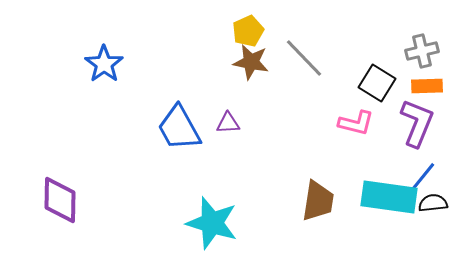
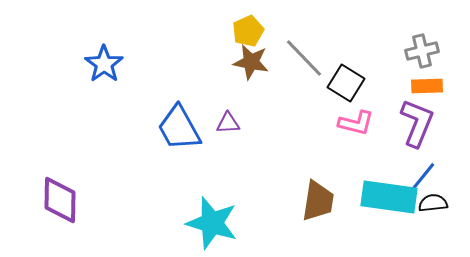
black square: moved 31 px left
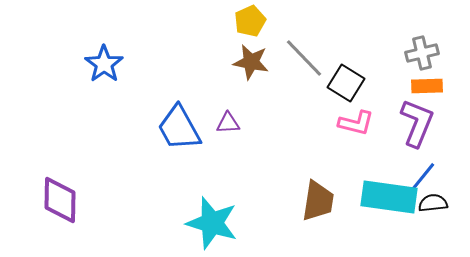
yellow pentagon: moved 2 px right, 10 px up
gray cross: moved 2 px down
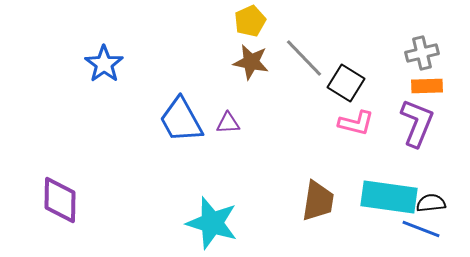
blue trapezoid: moved 2 px right, 8 px up
blue line: moved 50 px down; rotated 72 degrees clockwise
black semicircle: moved 2 px left
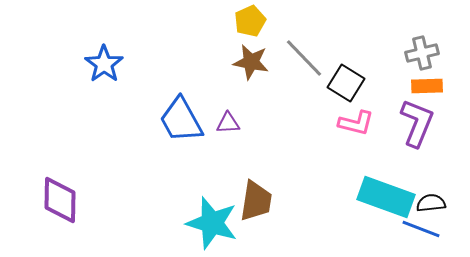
cyan rectangle: moved 3 px left; rotated 12 degrees clockwise
brown trapezoid: moved 62 px left
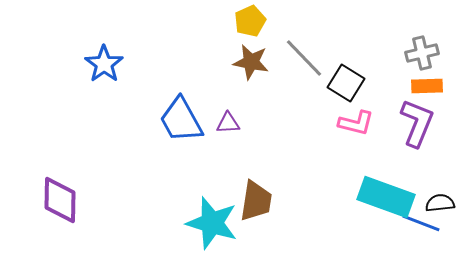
black semicircle: moved 9 px right
blue line: moved 6 px up
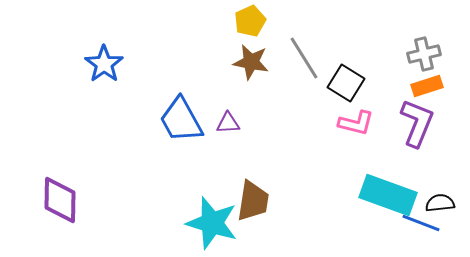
gray cross: moved 2 px right, 1 px down
gray line: rotated 12 degrees clockwise
orange rectangle: rotated 16 degrees counterclockwise
cyan rectangle: moved 2 px right, 2 px up
brown trapezoid: moved 3 px left
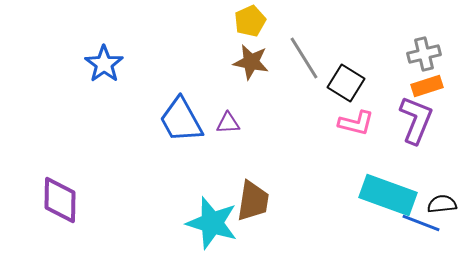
purple L-shape: moved 1 px left, 3 px up
black semicircle: moved 2 px right, 1 px down
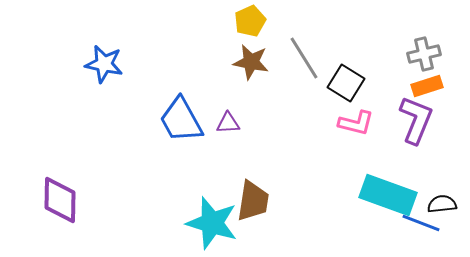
blue star: rotated 24 degrees counterclockwise
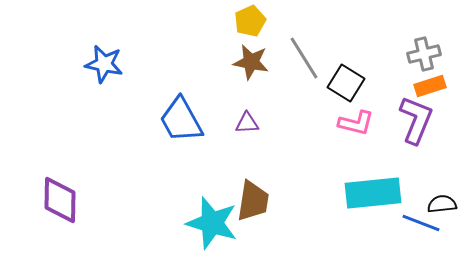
orange rectangle: moved 3 px right
purple triangle: moved 19 px right
cyan rectangle: moved 15 px left, 2 px up; rotated 26 degrees counterclockwise
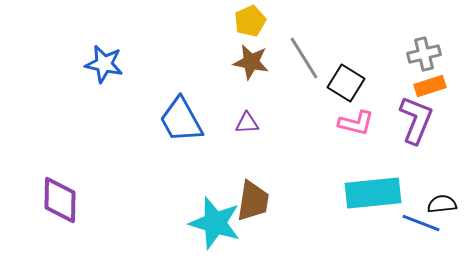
cyan star: moved 3 px right
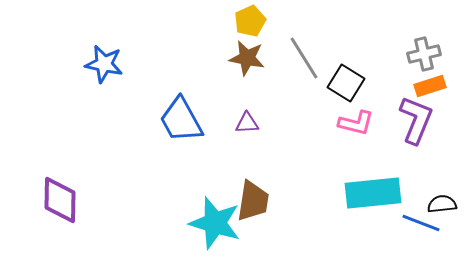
brown star: moved 4 px left, 4 px up
